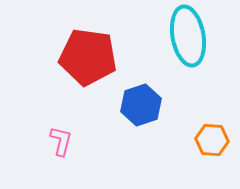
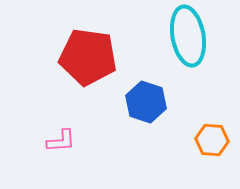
blue hexagon: moved 5 px right, 3 px up; rotated 24 degrees counterclockwise
pink L-shape: rotated 72 degrees clockwise
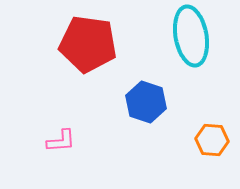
cyan ellipse: moved 3 px right
red pentagon: moved 13 px up
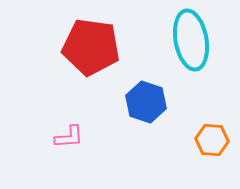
cyan ellipse: moved 4 px down
red pentagon: moved 3 px right, 3 px down
pink L-shape: moved 8 px right, 4 px up
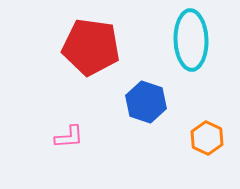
cyan ellipse: rotated 8 degrees clockwise
orange hexagon: moved 5 px left, 2 px up; rotated 20 degrees clockwise
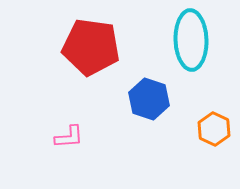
blue hexagon: moved 3 px right, 3 px up
orange hexagon: moved 7 px right, 9 px up
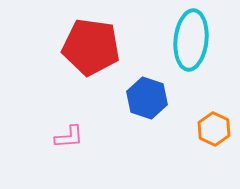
cyan ellipse: rotated 8 degrees clockwise
blue hexagon: moved 2 px left, 1 px up
